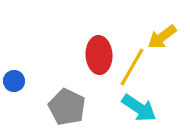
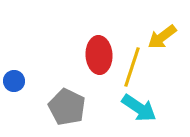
yellow line: rotated 12 degrees counterclockwise
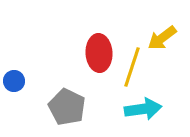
yellow arrow: moved 1 px down
red ellipse: moved 2 px up
cyan arrow: moved 4 px right, 1 px down; rotated 42 degrees counterclockwise
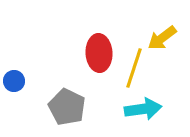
yellow line: moved 2 px right, 1 px down
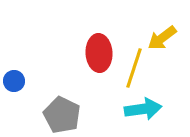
gray pentagon: moved 5 px left, 8 px down
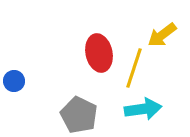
yellow arrow: moved 3 px up
red ellipse: rotated 9 degrees counterclockwise
gray pentagon: moved 17 px right
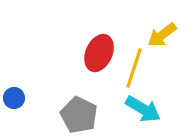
red ellipse: rotated 36 degrees clockwise
blue circle: moved 17 px down
cyan arrow: rotated 39 degrees clockwise
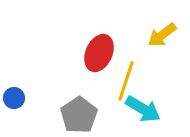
yellow line: moved 8 px left, 13 px down
gray pentagon: rotated 12 degrees clockwise
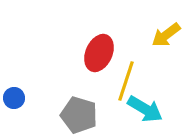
yellow arrow: moved 4 px right
cyan arrow: moved 2 px right
gray pentagon: rotated 21 degrees counterclockwise
